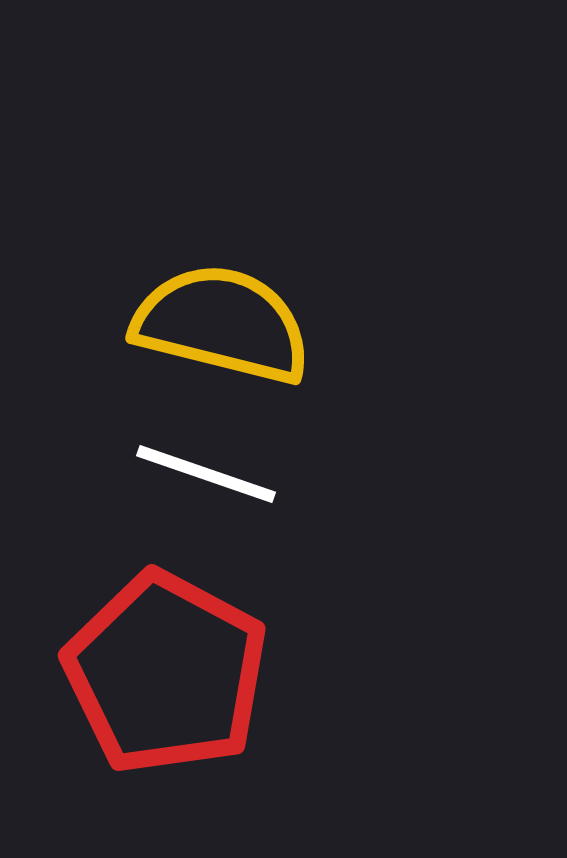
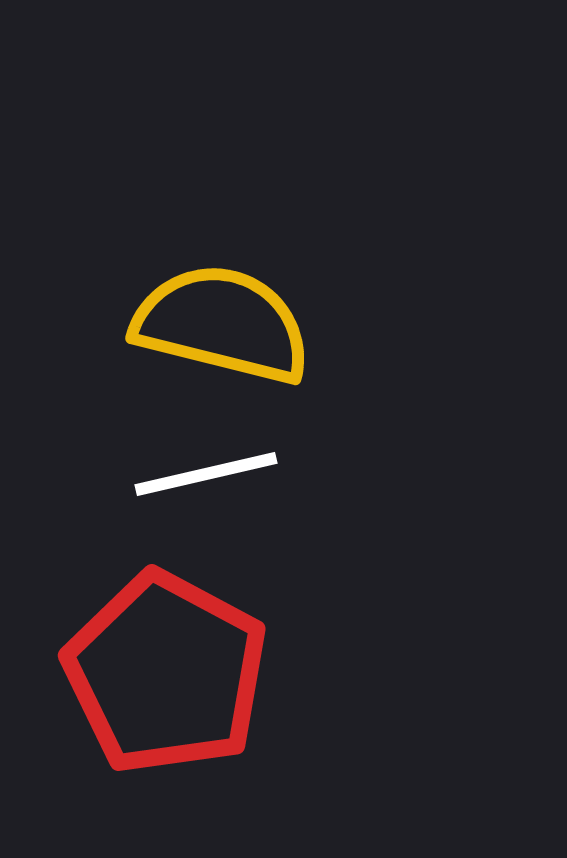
white line: rotated 32 degrees counterclockwise
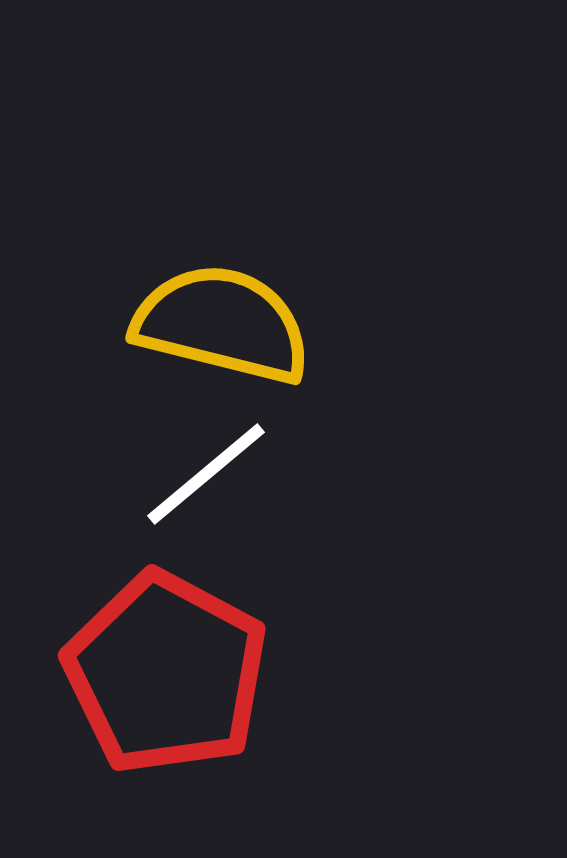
white line: rotated 27 degrees counterclockwise
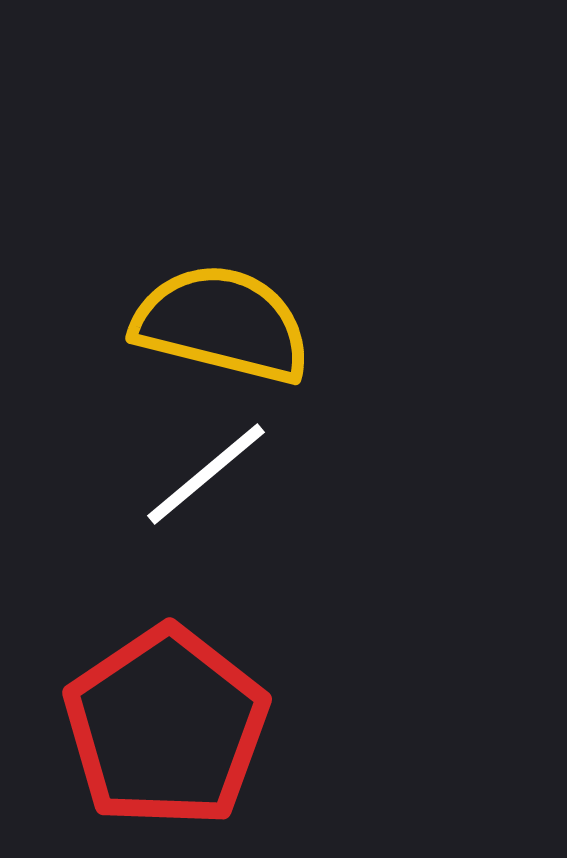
red pentagon: moved 54 px down; rotated 10 degrees clockwise
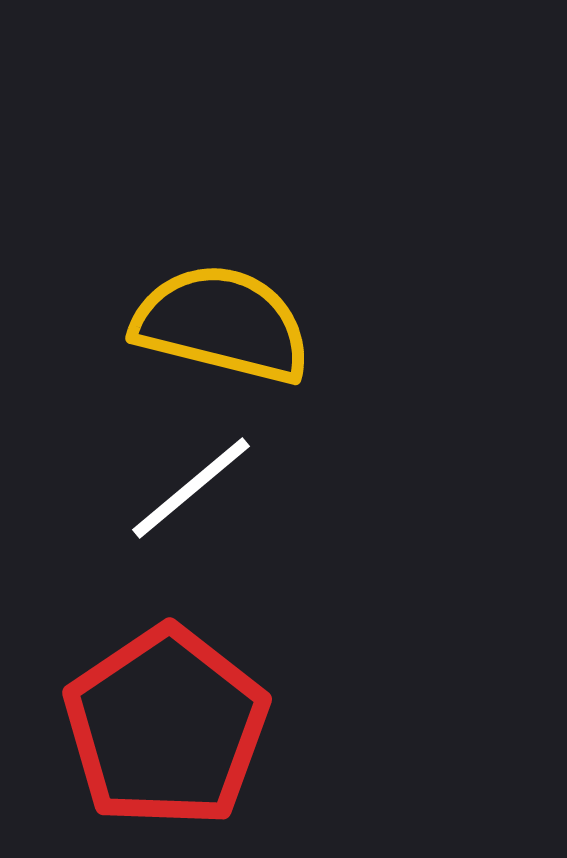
white line: moved 15 px left, 14 px down
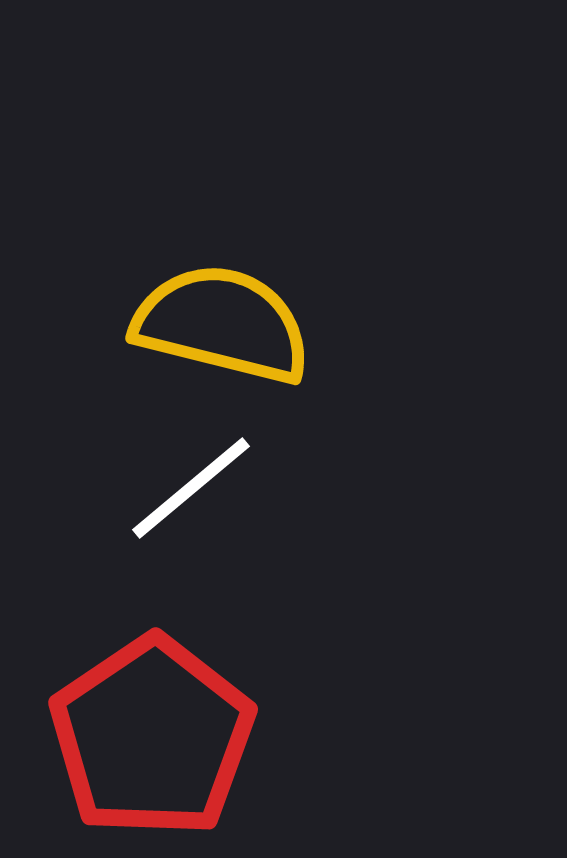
red pentagon: moved 14 px left, 10 px down
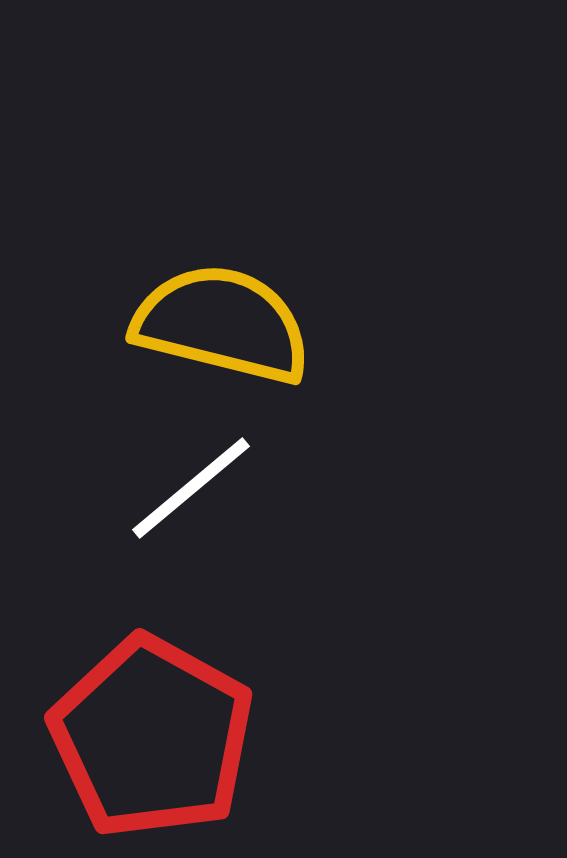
red pentagon: rotated 9 degrees counterclockwise
